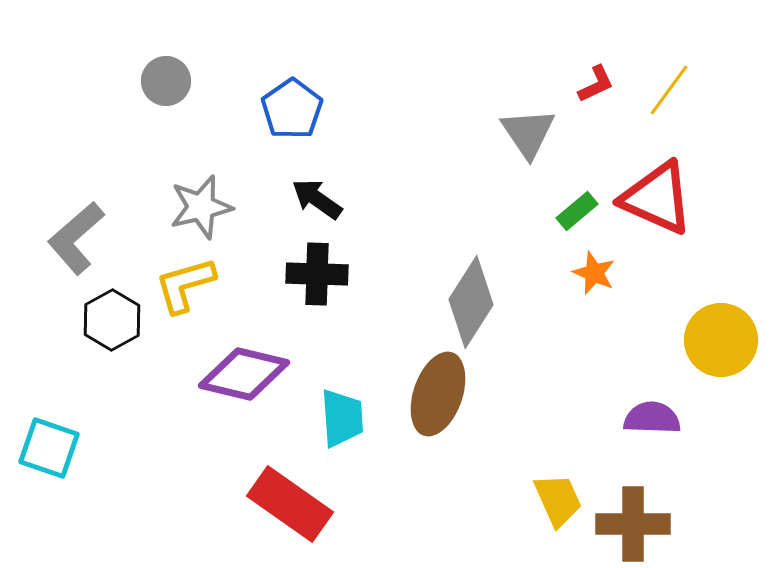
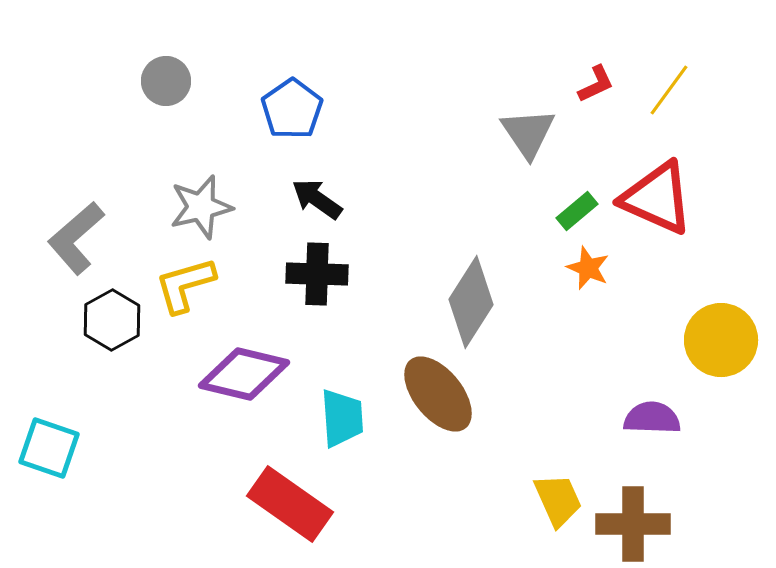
orange star: moved 6 px left, 5 px up
brown ellipse: rotated 58 degrees counterclockwise
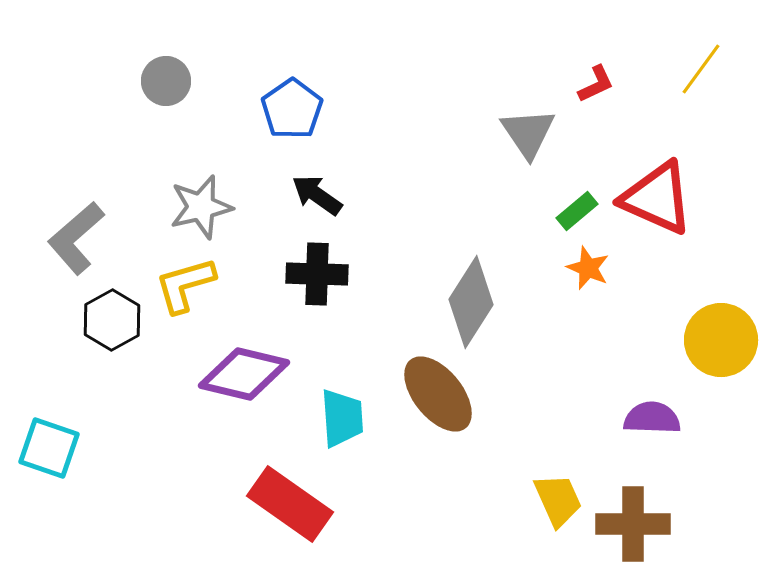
yellow line: moved 32 px right, 21 px up
black arrow: moved 4 px up
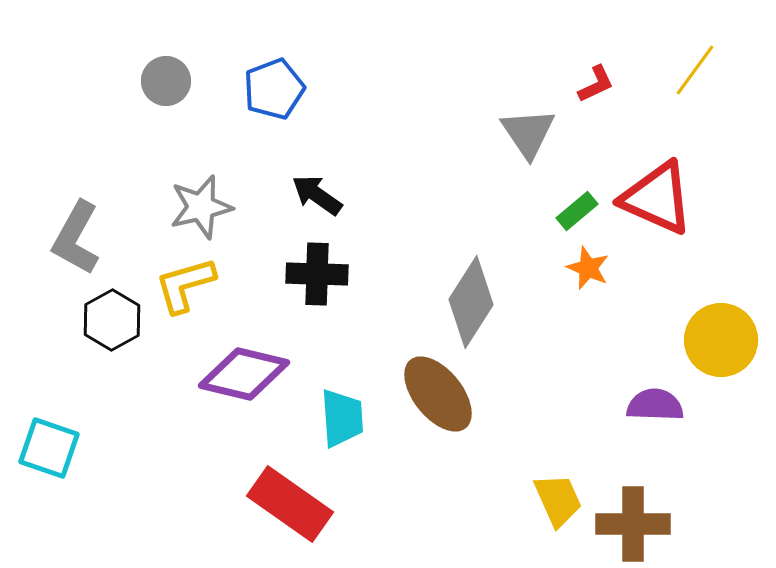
yellow line: moved 6 px left, 1 px down
blue pentagon: moved 18 px left, 20 px up; rotated 14 degrees clockwise
gray L-shape: rotated 20 degrees counterclockwise
purple semicircle: moved 3 px right, 13 px up
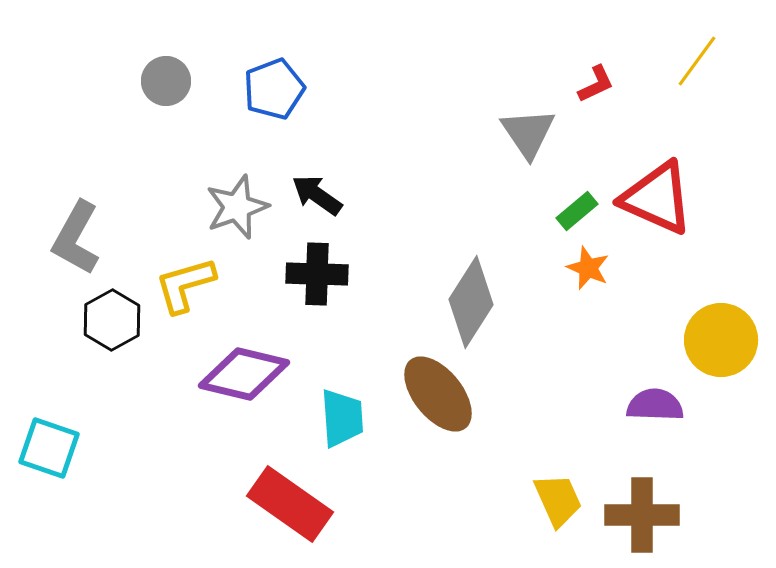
yellow line: moved 2 px right, 9 px up
gray star: moved 36 px right; rotated 6 degrees counterclockwise
brown cross: moved 9 px right, 9 px up
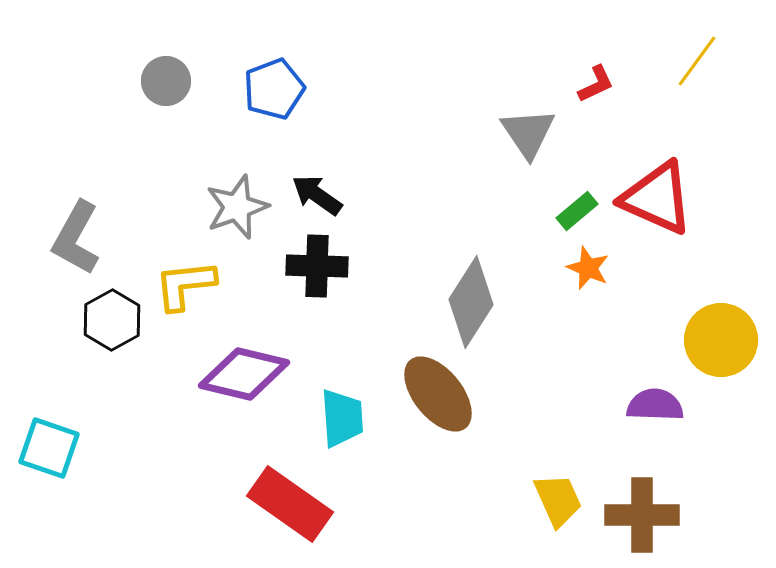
black cross: moved 8 px up
yellow L-shape: rotated 10 degrees clockwise
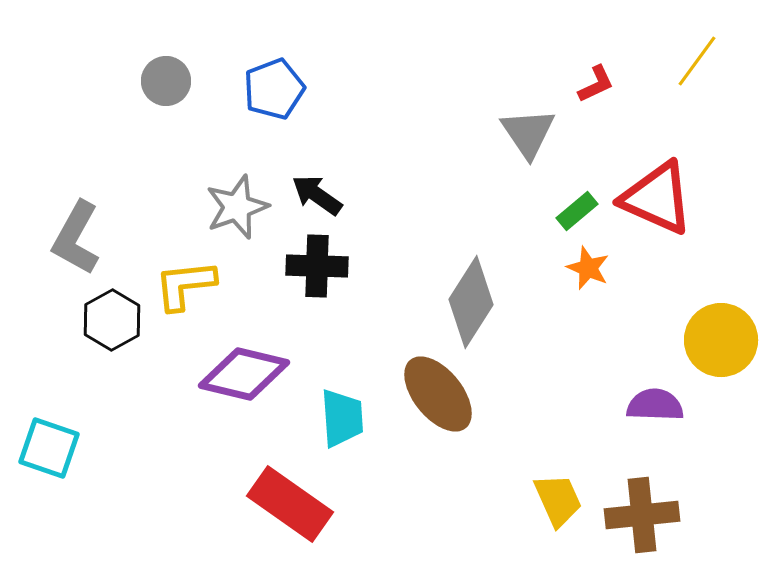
brown cross: rotated 6 degrees counterclockwise
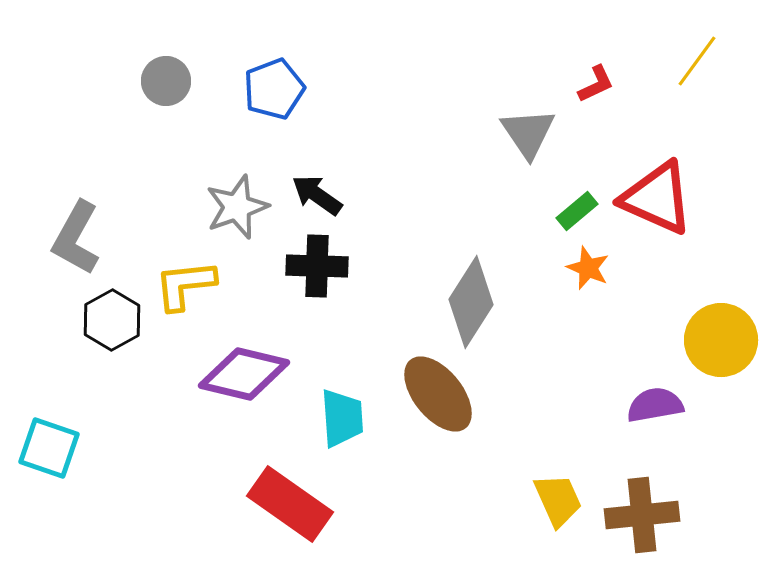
purple semicircle: rotated 12 degrees counterclockwise
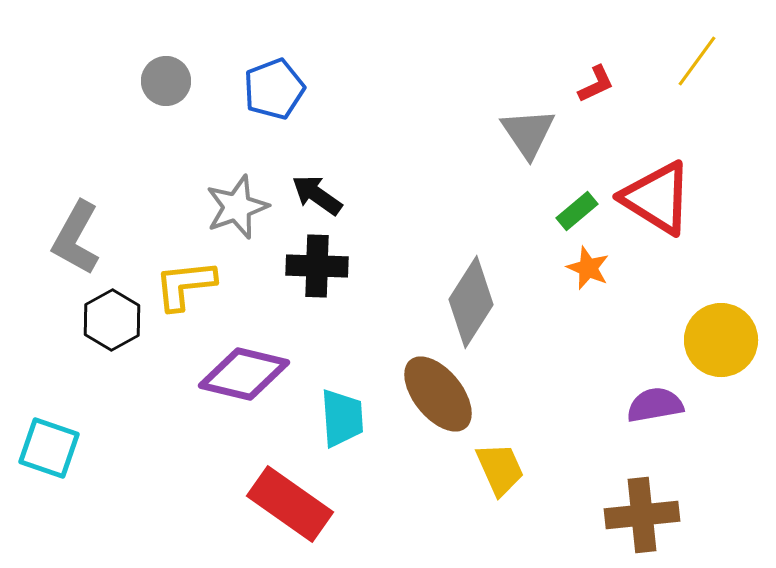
red triangle: rotated 8 degrees clockwise
yellow trapezoid: moved 58 px left, 31 px up
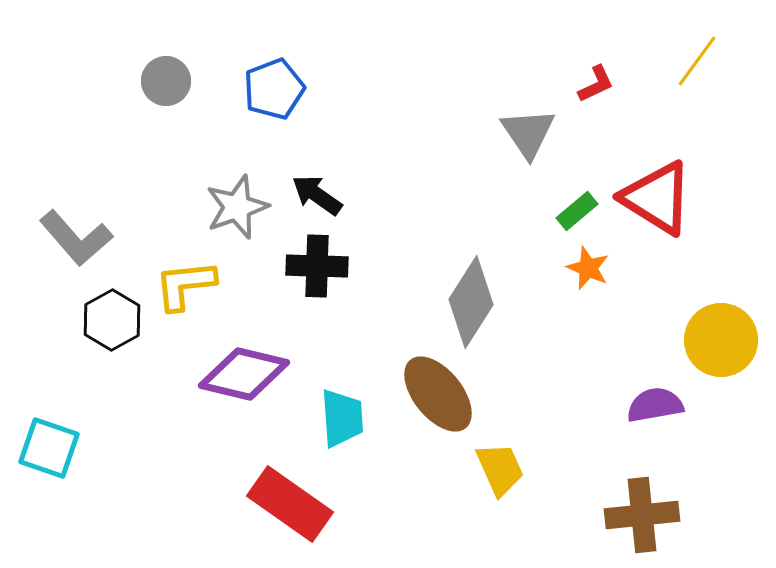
gray L-shape: rotated 70 degrees counterclockwise
